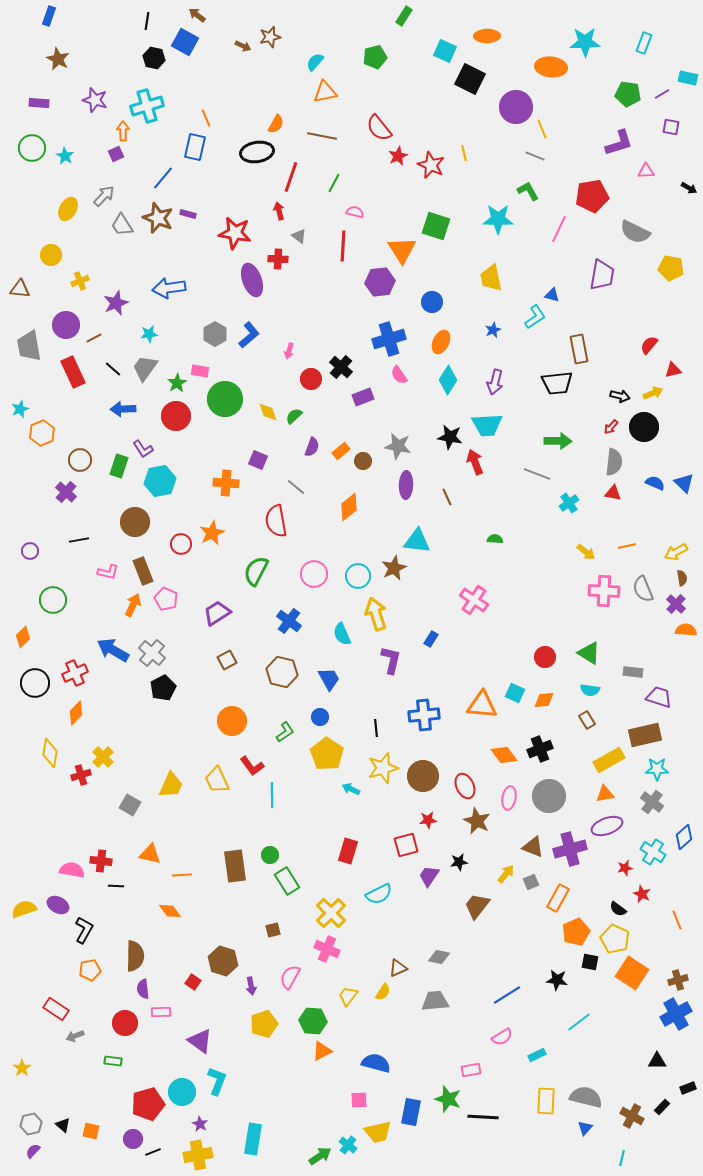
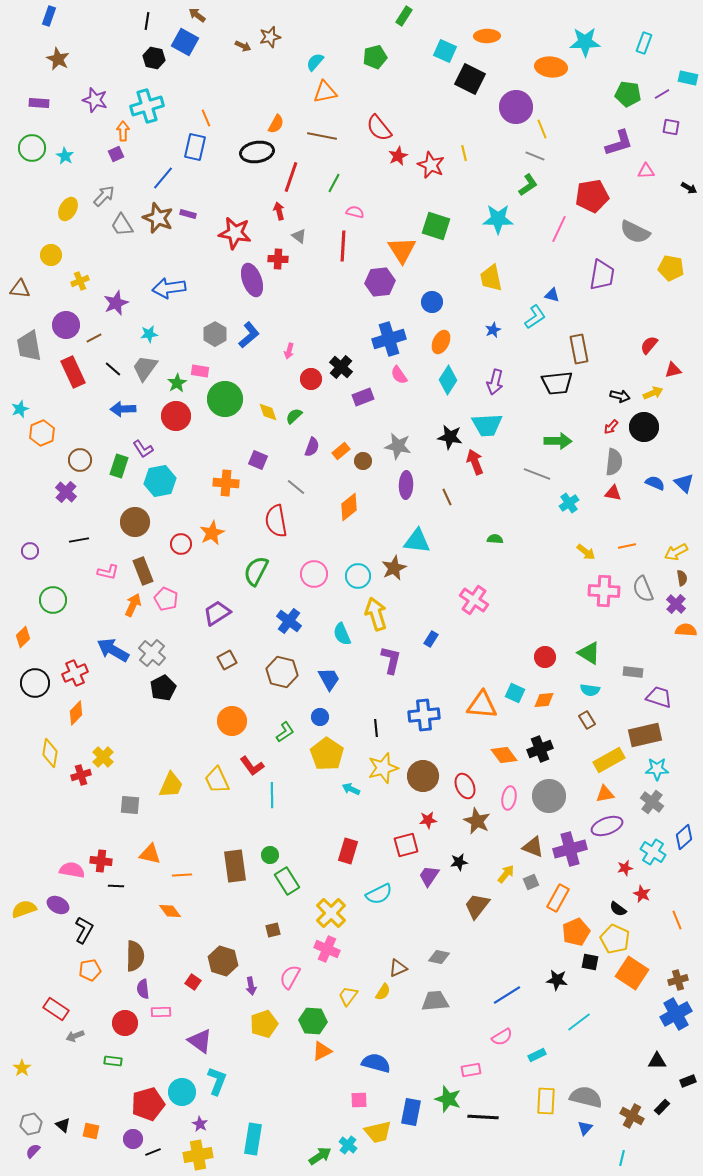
green L-shape at (528, 191): moved 6 px up; rotated 85 degrees clockwise
gray square at (130, 805): rotated 25 degrees counterclockwise
black rectangle at (688, 1088): moved 7 px up
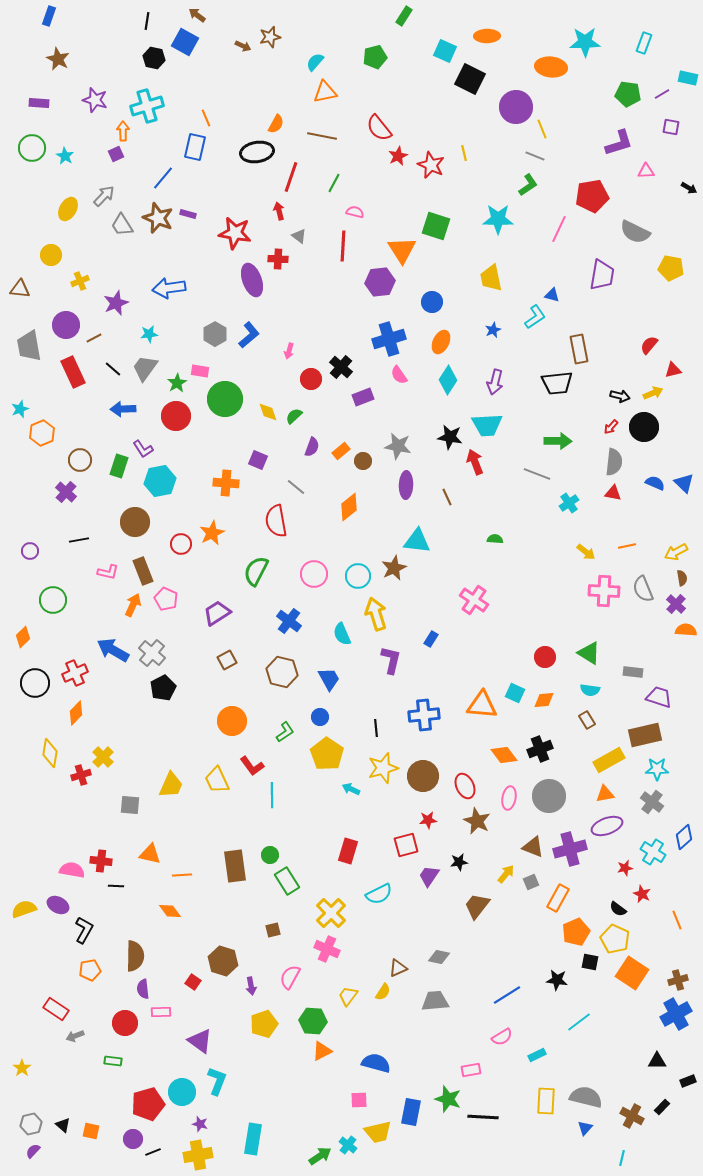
purple star at (200, 1124): rotated 14 degrees counterclockwise
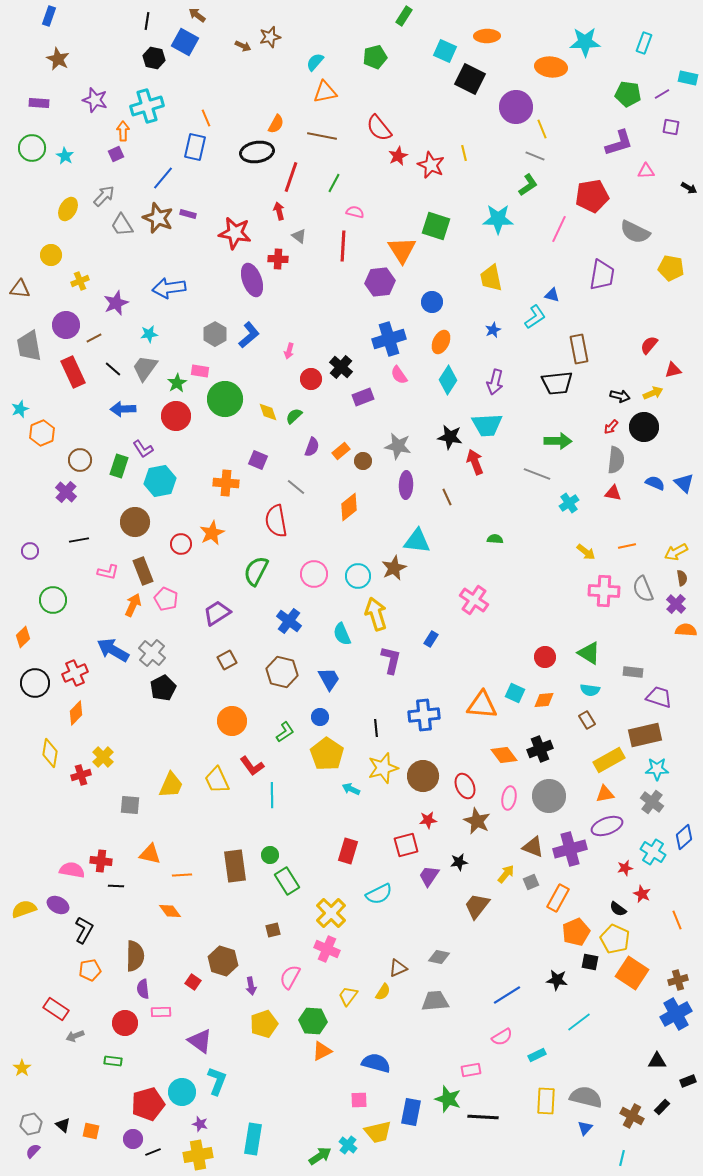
gray semicircle at (614, 462): moved 2 px right, 2 px up
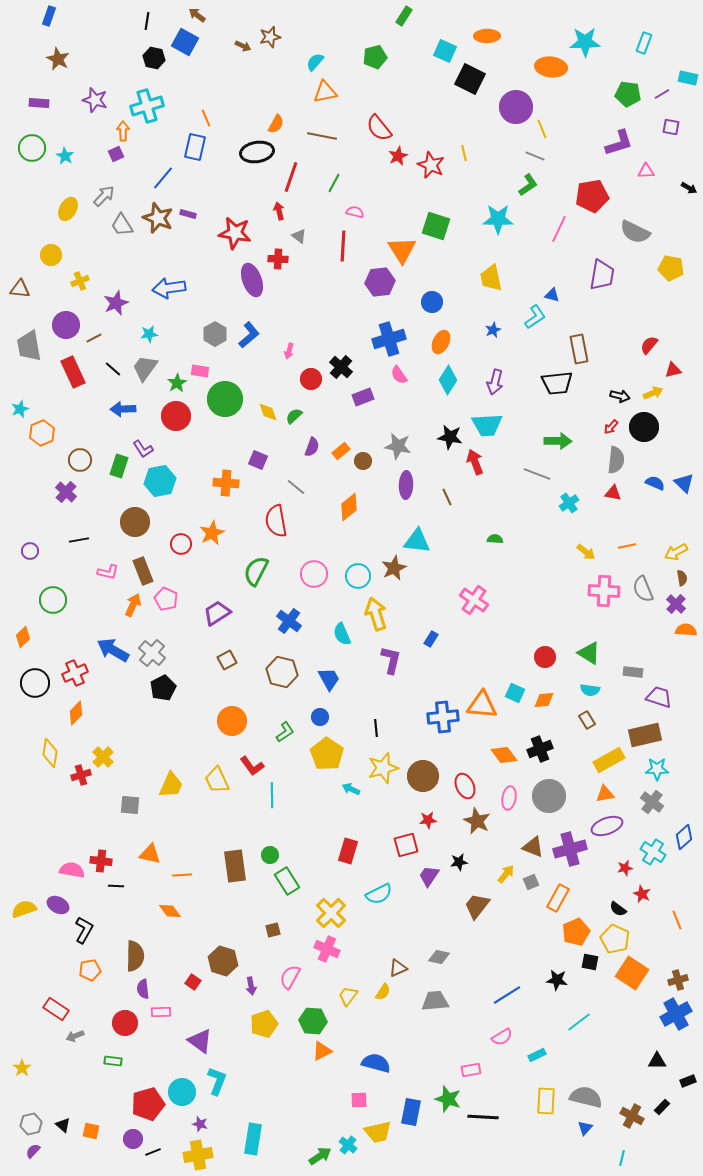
blue cross at (424, 715): moved 19 px right, 2 px down
